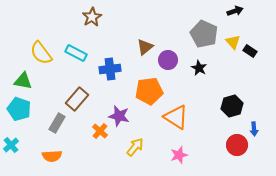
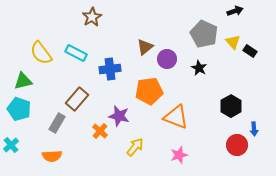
purple circle: moved 1 px left, 1 px up
green triangle: rotated 24 degrees counterclockwise
black hexagon: moved 1 px left; rotated 15 degrees counterclockwise
orange triangle: rotated 12 degrees counterclockwise
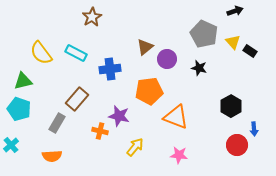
black star: rotated 14 degrees counterclockwise
orange cross: rotated 28 degrees counterclockwise
pink star: rotated 24 degrees clockwise
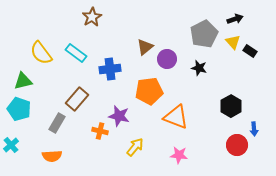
black arrow: moved 8 px down
gray pentagon: rotated 20 degrees clockwise
cyan rectangle: rotated 10 degrees clockwise
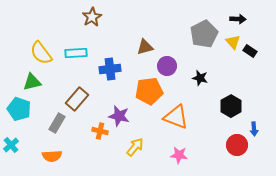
black arrow: moved 3 px right; rotated 21 degrees clockwise
brown triangle: rotated 24 degrees clockwise
cyan rectangle: rotated 40 degrees counterclockwise
purple circle: moved 7 px down
black star: moved 1 px right, 10 px down
green triangle: moved 9 px right, 1 px down
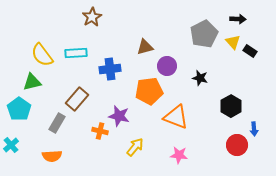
yellow semicircle: moved 1 px right, 2 px down
cyan pentagon: rotated 15 degrees clockwise
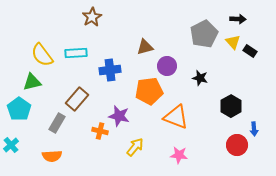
blue cross: moved 1 px down
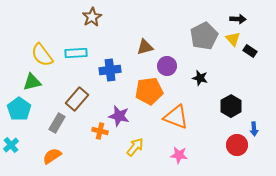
gray pentagon: moved 2 px down
yellow triangle: moved 3 px up
orange semicircle: rotated 150 degrees clockwise
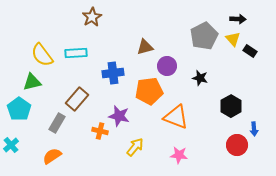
blue cross: moved 3 px right, 3 px down
